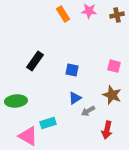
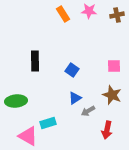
black rectangle: rotated 36 degrees counterclockwise
pink square: rotated 16 degrees counterclockwise
blue square: rotated 24 degrees clockwise
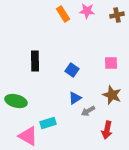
pink star: moved 2 px left
pink square: moved 3 px left, 3 px up
green ellipse: rotated 20 degrees clockwise
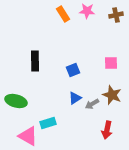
brown cross: moved 1 px left
blue square: moved 1 px right; rotated 32 degrees clockwise
gray arrow: moved 4 px right, 7 px up
